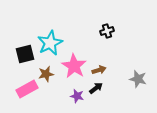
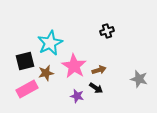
black square: moved 7 px down
brown star: moved 1 px up
gray star: moved 1 px right
black arrow: rotated 72 degrees clockwise
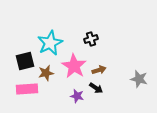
black cross: moved 16 px left, 8 px down
pink rectangle: rotated 25 degrees clockwise
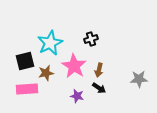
brown arrow: rotated 120 degrees clockwise
gray star: rotated 18 degrees counterclockwise
black arrow: moved 3 px right
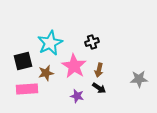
black cross: moved 1 px right, 3 px down
black square: moved 2 px left
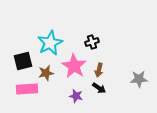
purple star: moved 1 px left
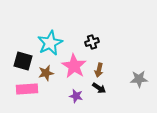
black square: rotated 30 degrees clockwise
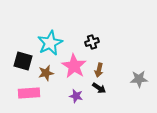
pink rectangle: moved 2 px right, 4 px down
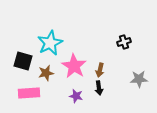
black cross: moved 32 px right
brown arrow: moved 1 px right
black arrow: rotated 48 degrees clockwise
